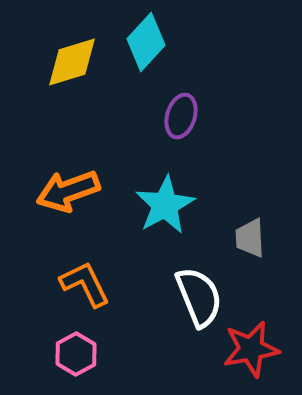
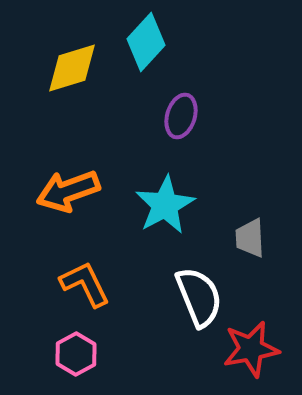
yellow diamond: moved 6 px down
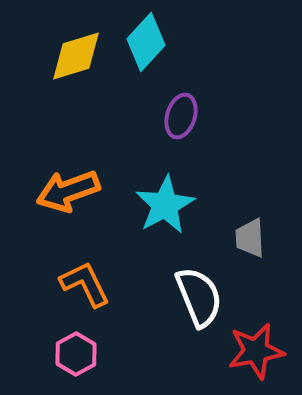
yellow diamond: moved 4 px right, 12 px up
red star: moved 5 px right, 2 px down
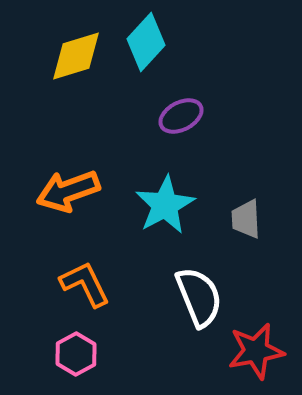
purple ellipse: rotated 45 degrees clockwise
gray trapezoid: moved 4 px left, 19 px up
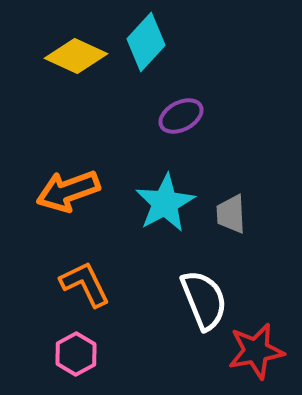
yellow diamond: rotated 42 degrees clockwise
cyan star: moved 2 px up
gray trapezoid: moved 15 px left, 5 px up
white semicircle: moved 5 px right, 3 px down
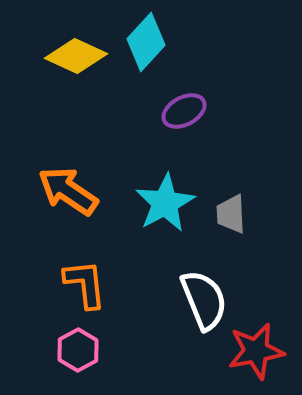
purple ellipse: moved 3 px right, 5 px up
orange arrow: rotated 54 degrees clockwise
orange L-shape: rotated 20 degrees clockwise
pink hexagon: moved 2 px right, 4 px up
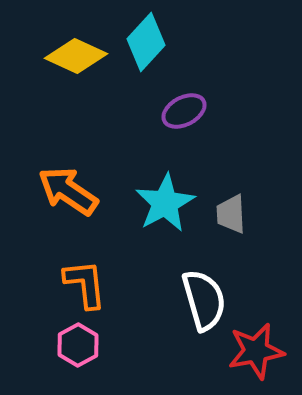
white semicircle: rotated 6 degrees clockwise
pink hexagon: moved 5 px up
